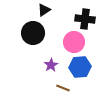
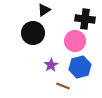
pink circle: moved 1 px right, 1 px up
blue hexagon: rotated 10 degrees counterclockwise
brown line: moved 2 px up
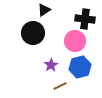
brown line: moved 3 px left; rotated 48 degrees counterclockwise
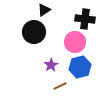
black circle: moved 1 px right, 1 px up
pink circle: moved 1 px down
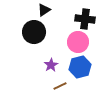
pink circle: moved 3 px right
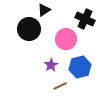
black cross: rotated 18 degrees clockwise
black circle: moved 5 px left, 3 px up
pink circle: moved 12 px left, 3 px up
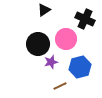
black circle: moved 9 px right, 15 px down
purple star: moved 3 px up; rotated 16 degrees clockwise
